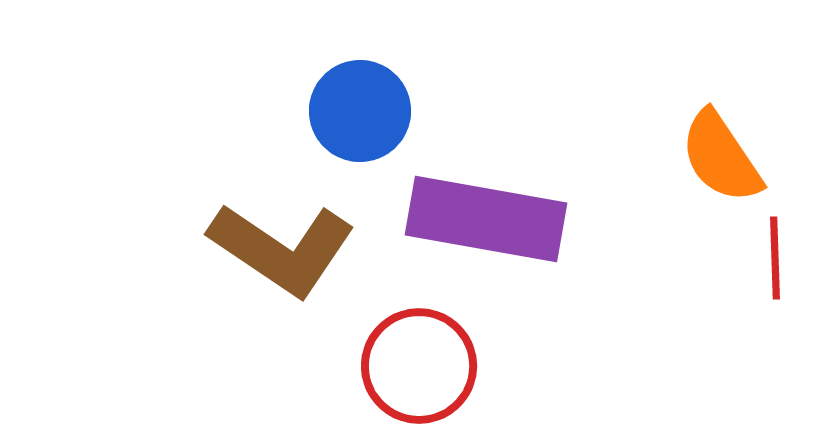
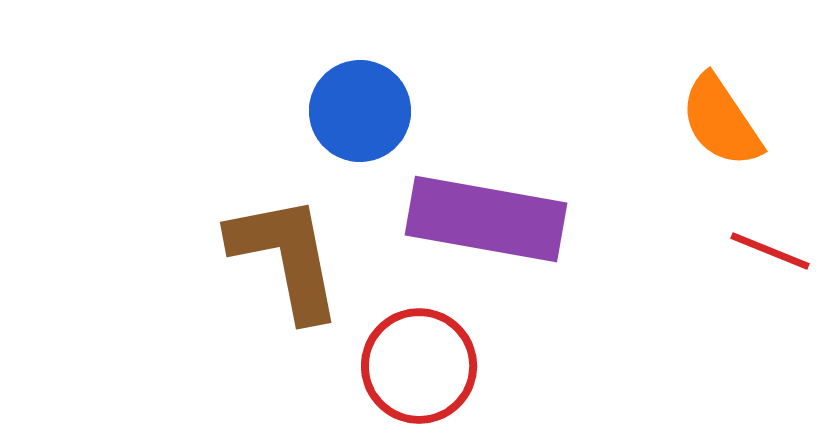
orange semicircle: moved 36 px up
brown L-shape: moved 4 px right, 8 px down; rotated 135 degrees counterclockwise
red line: moved 5 px left, 7 px up; rotated 66 degrees counterclockwise
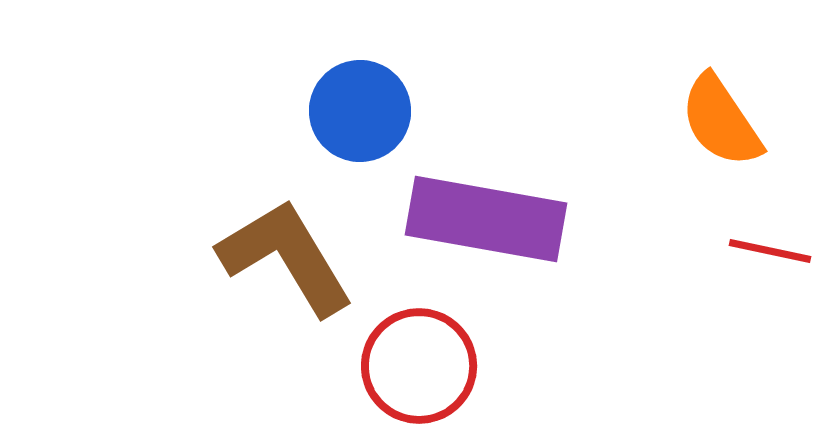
red line: rotated 10 degrees counterclockwise
brown L-shape: rotated 20 degrees counterclockwise
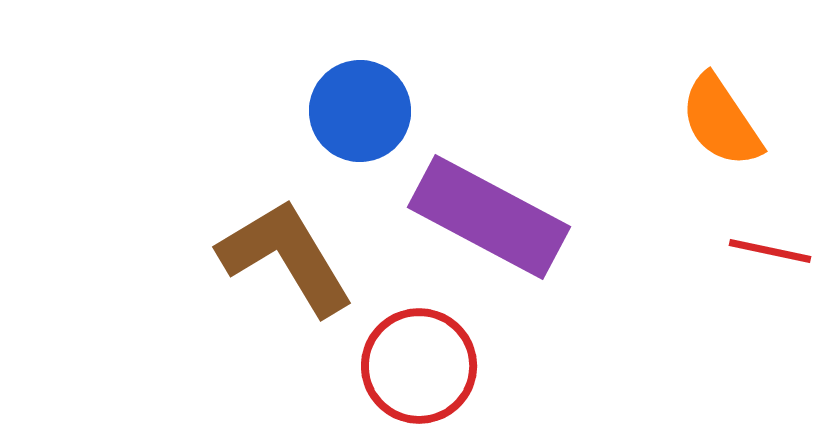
purple rectangle: moved 3 px right, 2 px up; rotated 18 degrees clockwise
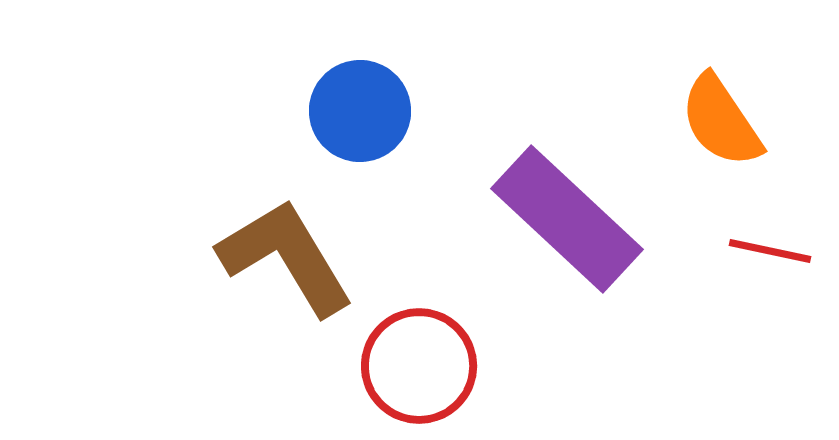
purple rectangle: moved 78 px right, 2 px down; rotated 15 degrees clockwise
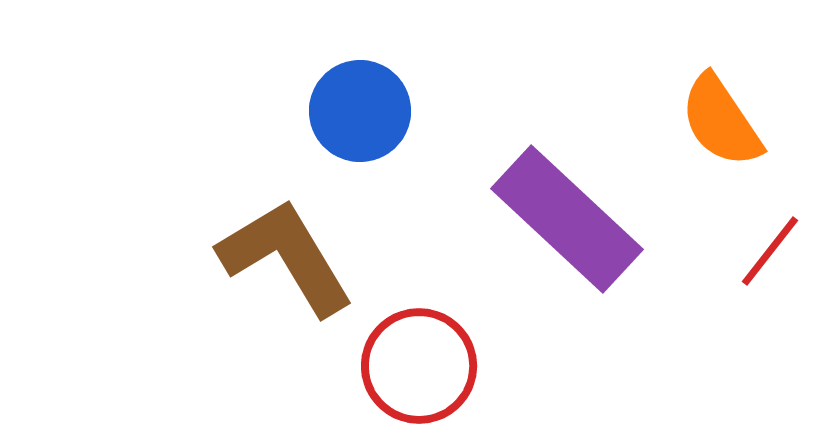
red line: rotated 64 degrees counterclockwise
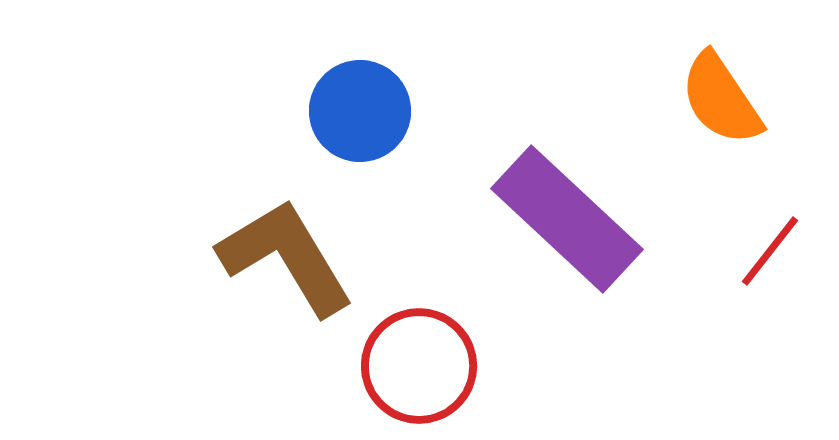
orange semicircle: moved 22 px up
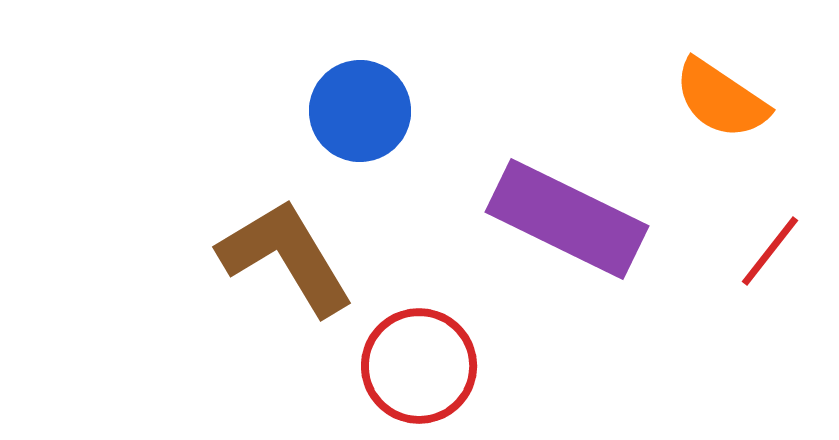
orange semicircle: rotated 22 degrees counterclockwise
purple rectangle: rotated 17 degrees counterclockwise
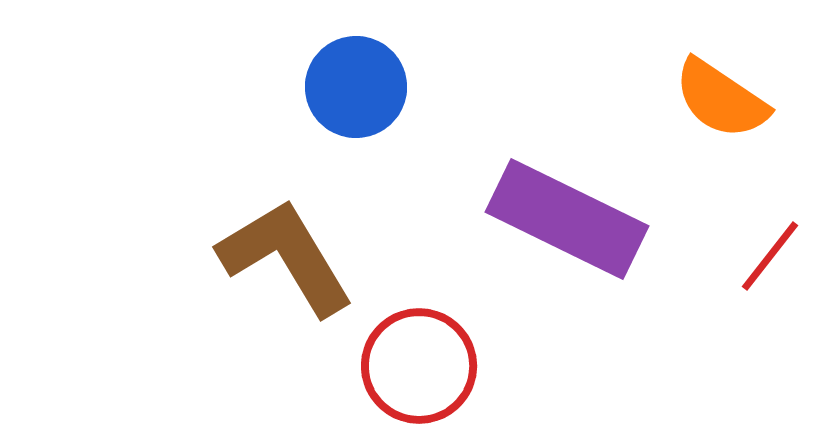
blue circle: moved 4 px left, 24 px up
red line: moved 5 px down
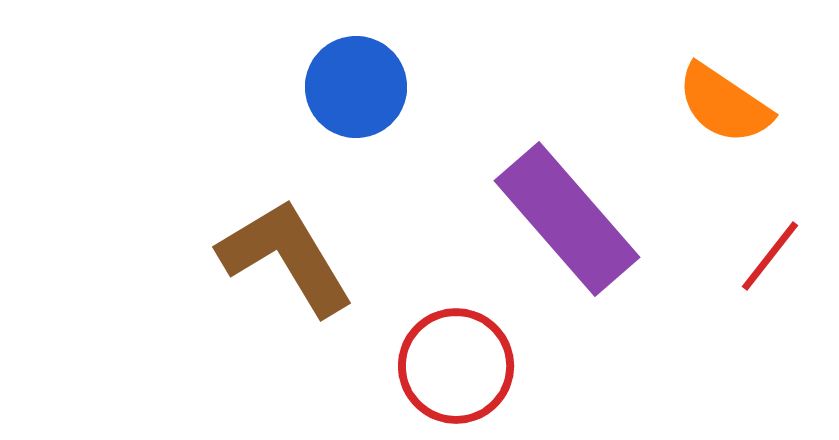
orange semicircle: moved 3 px right, 5 px down
purple rectangle: rotated 23 degrees clockwise
red circle: moved 37 px right
